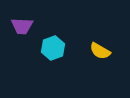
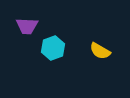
purple trapezoid: moved 5 px right
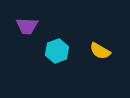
cyan hexagon: moved 4 px right, 3 px down
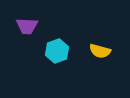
yellow semicircle: rotated 15 degrees counterclockwise
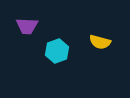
yellow semicircle: moved 9 px up
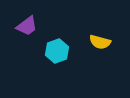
purple trapezoid: rotated 40 degrees counterclockwise
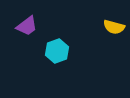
yellow semicircle: moved 14 px right, 15 px up
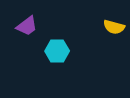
cyan hexagon: rotated 20 degrees clockwise
